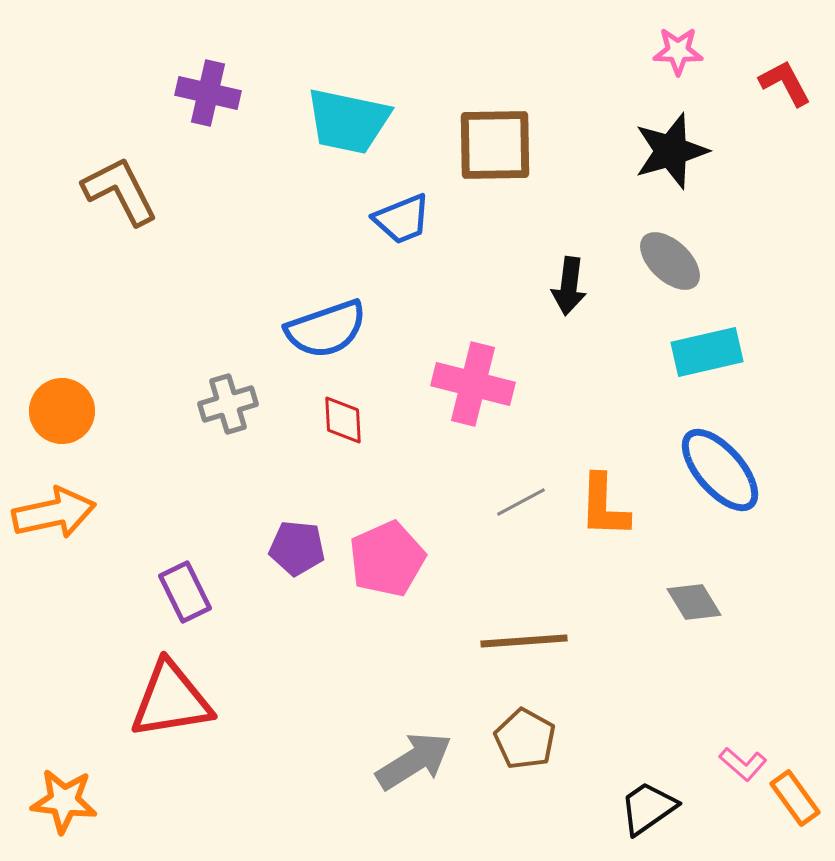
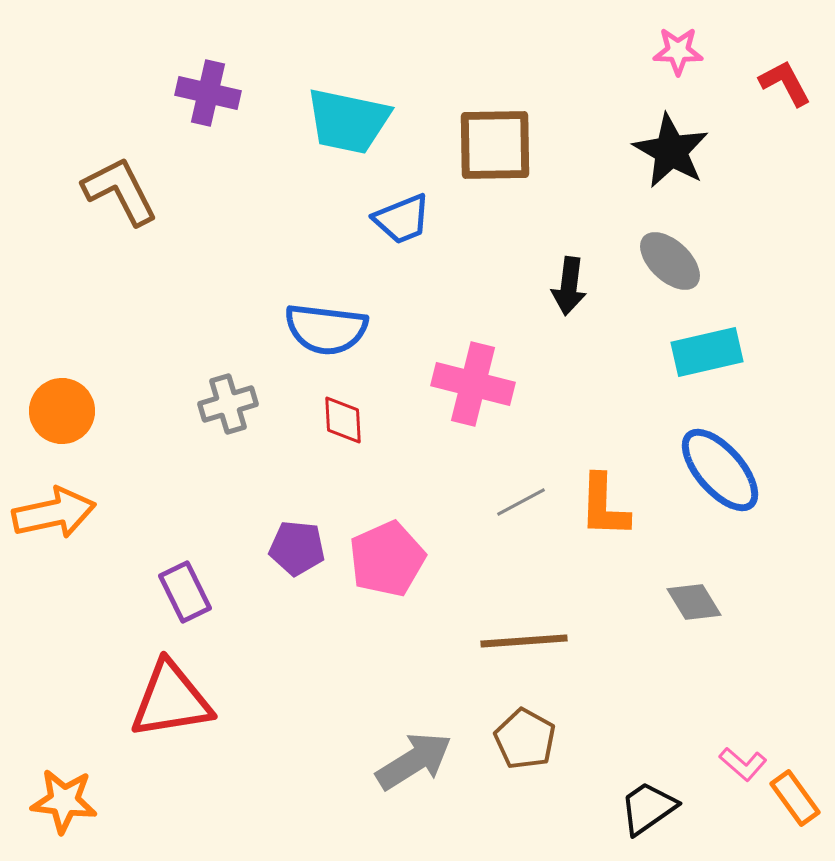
black star: rotated 26 degrees counterclockwise
blue semicircle: rotated 26 degrees clockwise
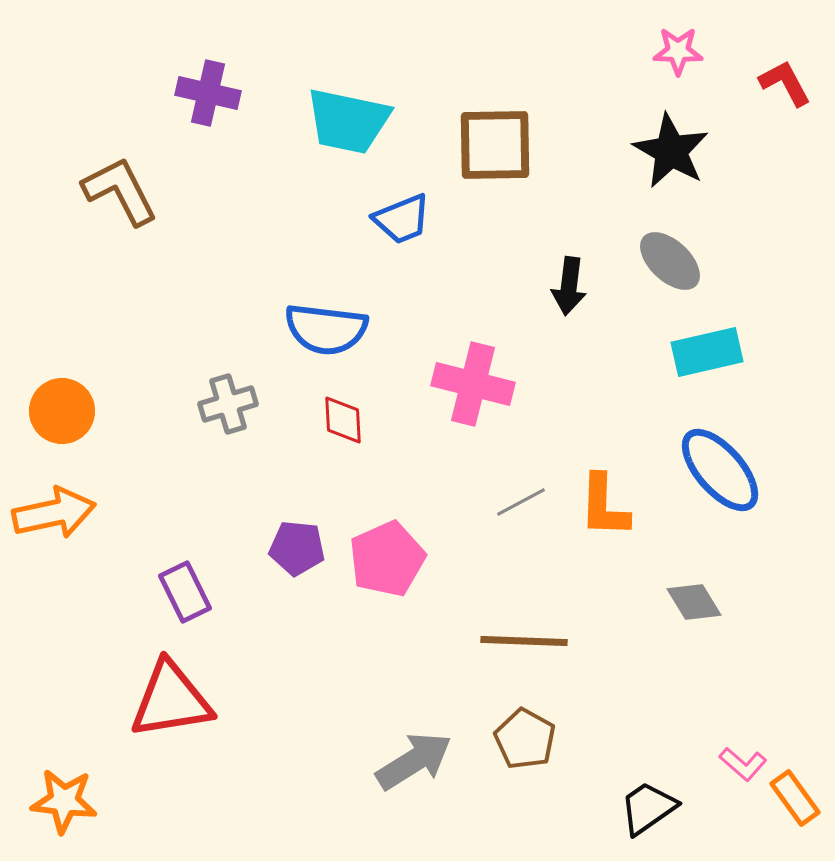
brown line: rotated 6 degrees clockwise
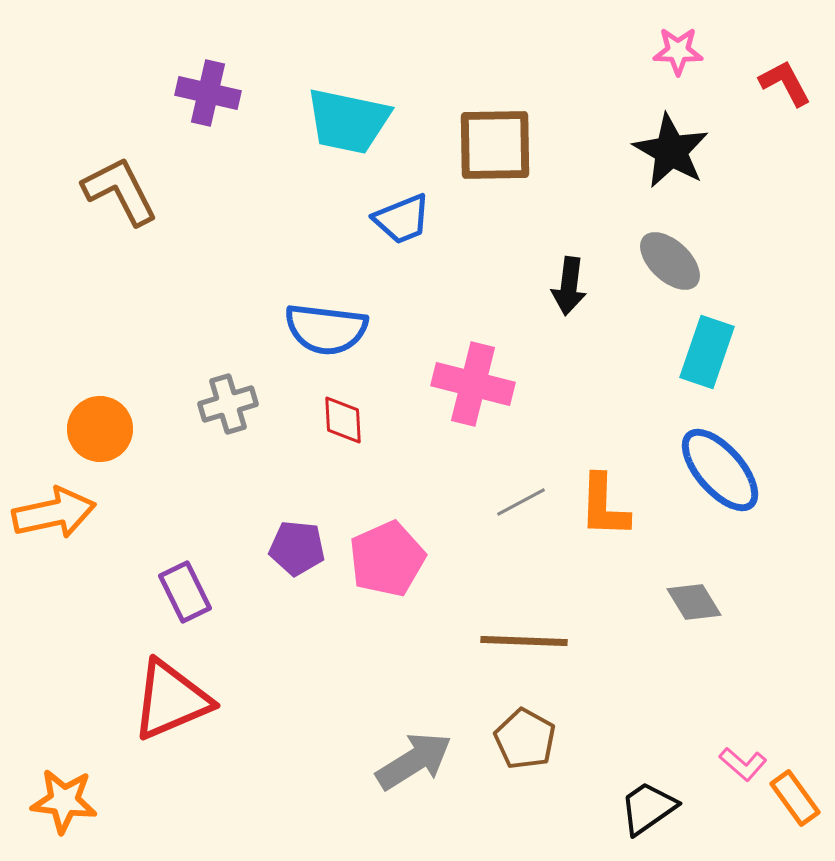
cyan rectangle: rotated 58 degrees counterclockwise
orange circle: moved 38 px right, 18 px down
red triangle: rotated 14 degrees counterclockwise
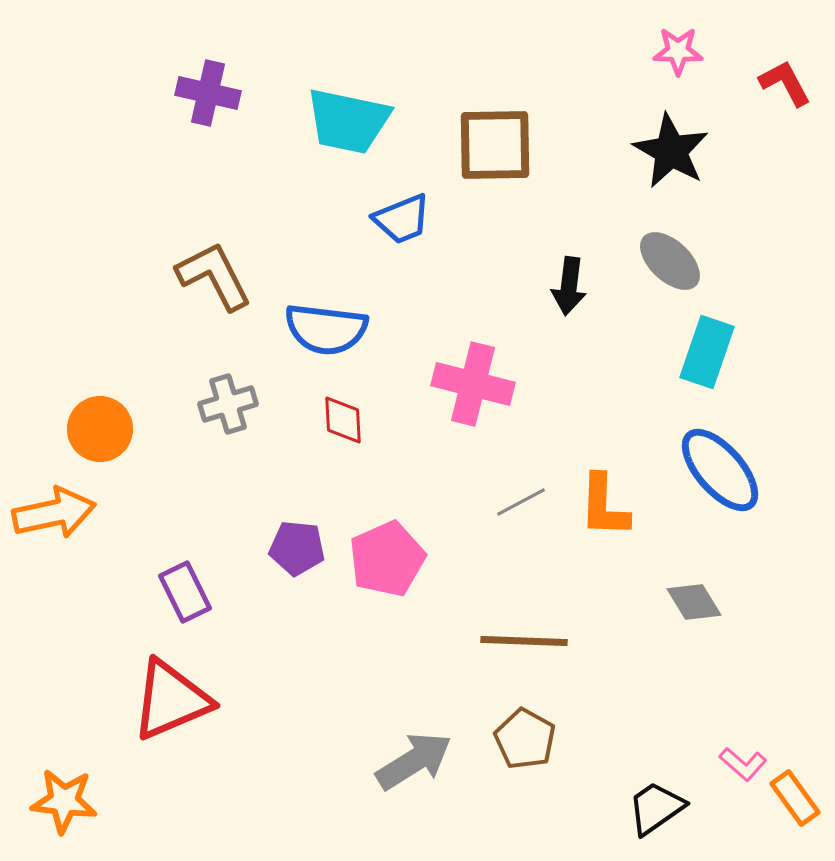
brown L-shape: moved 94 px right, 85 px down
black trapezoid: moved 8 px right
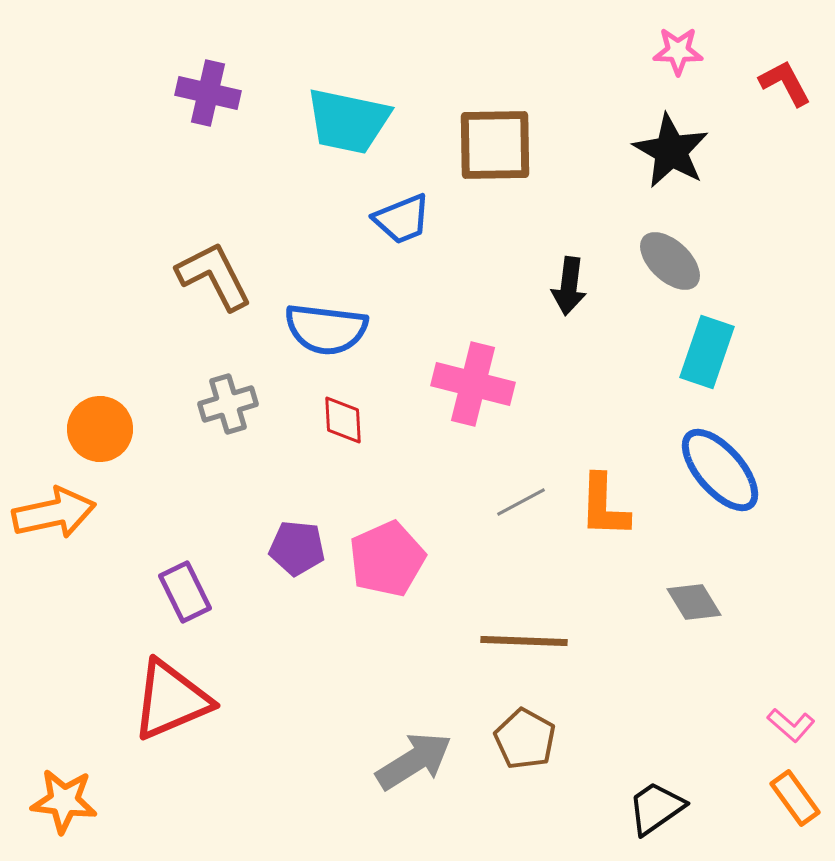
pink L-shape: moved 48 px right, 39 px up
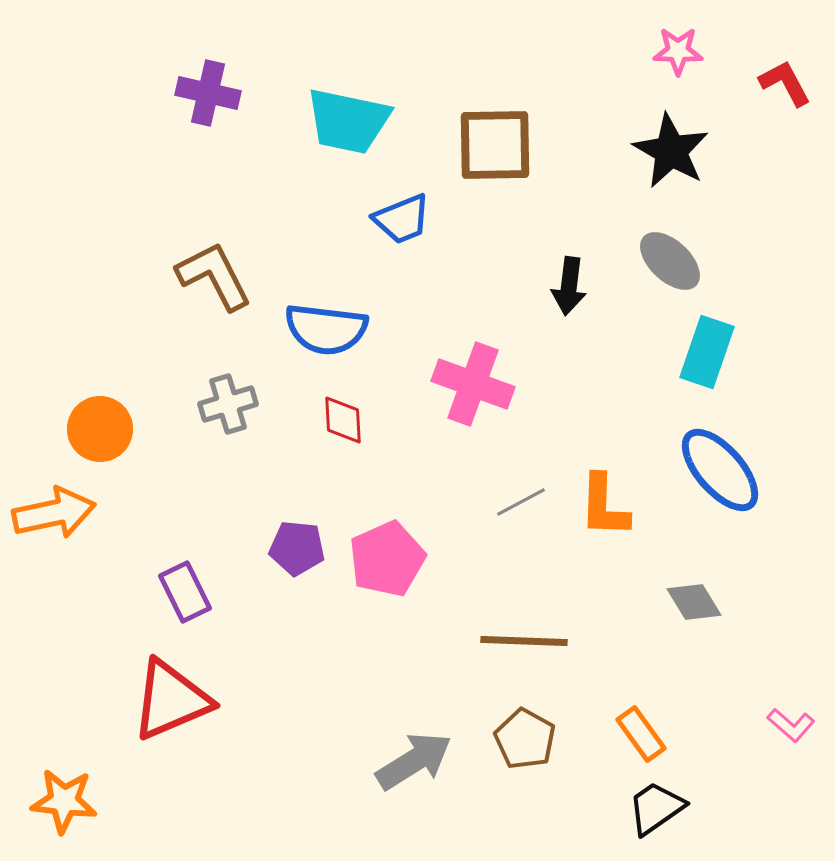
pink cross: rotated 6 degrees clockwise
orange rectangle: moved 154 px left, 64 px up
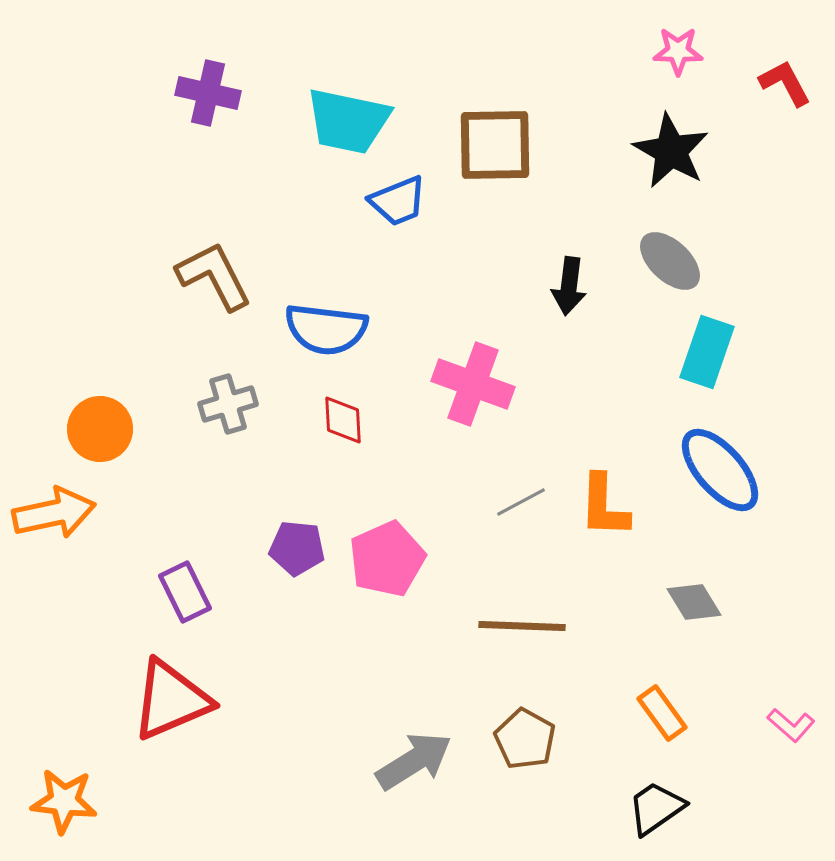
blue trapezoid: moved 4 px left, 18 px up
brown line: moved 2 px left, 15 px up
orange rectangle: moved 21 px right, 21 px up
